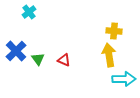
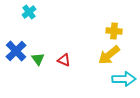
yellow arrow: rotated 120 degrees counterclockwise
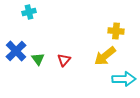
cyan cross: rotated 24 degrees clockwise
yellow cross: moved 2 px right
yellow arrow: moved 4 px left, 1 px down
red triangle: rotated 48 degrees clockwise
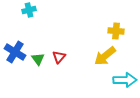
cyan cross: moved 2 px up
blue cross: moved 1 px left, 1 px down; rotated 15 degrees counterclockwise
red triangle: moved 5 px left, 3 px up
cyan arrow: moved 1 px right, 1 px down
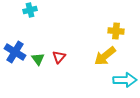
cyan cross: moved 1 px right
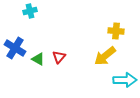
cyan cross: moved 1 px down
blue cross: moved 4 px up
green triangle: rotated 24 degrees counterclockwise
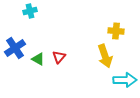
blue cross: rotated 25 degrees clockwise
yellow arrow: rotated 70 degrees counterclockwise
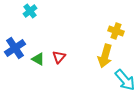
cyan cross: rotated 24 degrees counterclockwise
yellow cross: rotated 14 degrees clockwise
yellow arrow: rotated 35 degrees clockwise
cyan arrow: rotated 50 degrees clockwise
